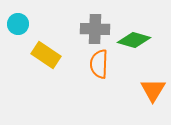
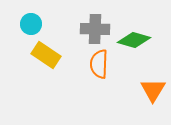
cyan circle: moved 13 px right
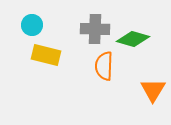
cyan circle: moved 1 px right, 1 px down
green diamond: moved 1 px left, 1 px up
yellow rectangle: rotated 20 degrees counterclockwise
orange semicircle: moved 5 px right, 2 px down
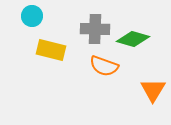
cyan circle: moved 9 px up
yellow rectangle: moved 5 px right, 5 px up
orange semicircle: rotated 72 degrees counterclockwise
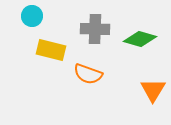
green diamond: moved 7 px right
orange semicircle: moved 16 px left, 8 px down
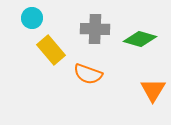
cyan circle: moved 2 px down
yellow rectangle: rotated 36 degrees clockwise
